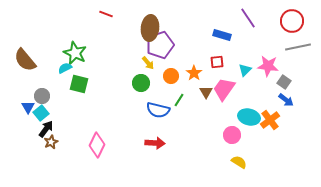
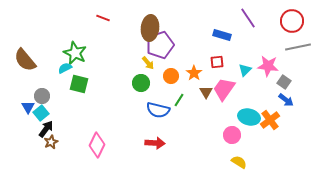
red line: moved 3 px left, 4 px down
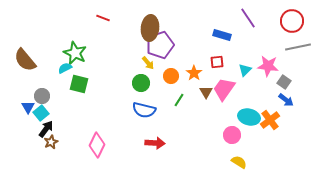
blue semicircle: moved 14 px left
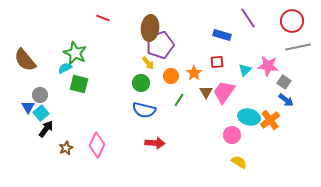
pink trapezoid: moved 3 px down
gray circle: moved 2 px left, 1 px up
brown star: moved 15 px right, 6 px down
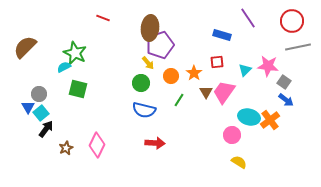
brown semicircle: moved 13 px up; rotated 85 degrees clockwise
cyan semicircle: moved 1 px left, 1 px up
green square: moved 1 px left, 5 px down
gray circle: moved 1 px left, 1 px up
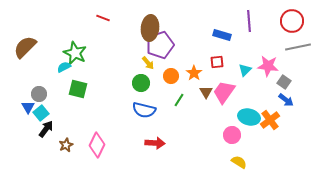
purple line: moved 1 px right, 3 px down; rotated 30 degrees clockwise
brown star: moved 3 px up
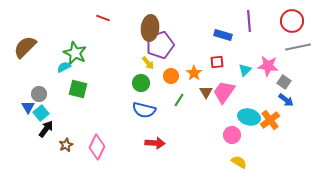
blue rectangle: moved 1 px right
pink diamond: moved 2 px down
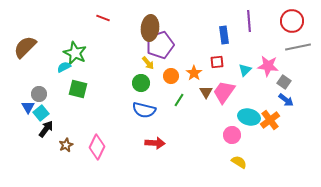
blue rectangle: moved 1 px right; rotated 66 degrees clockwise
